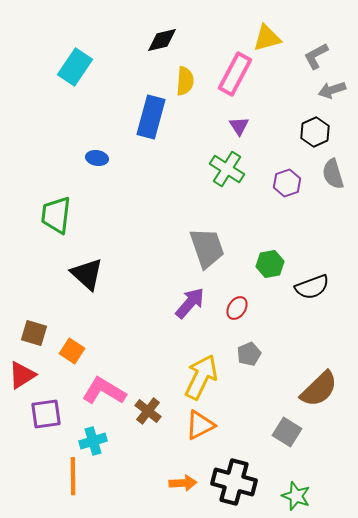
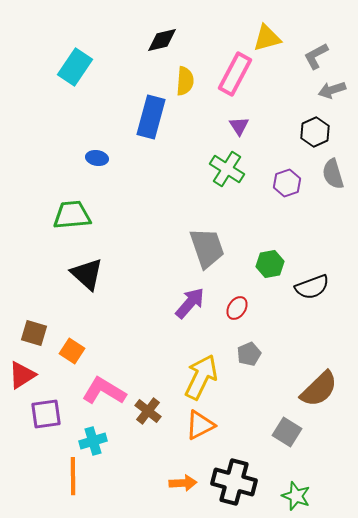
green trapezoid: moved 16 px right; rotated 78 degrees clockwise
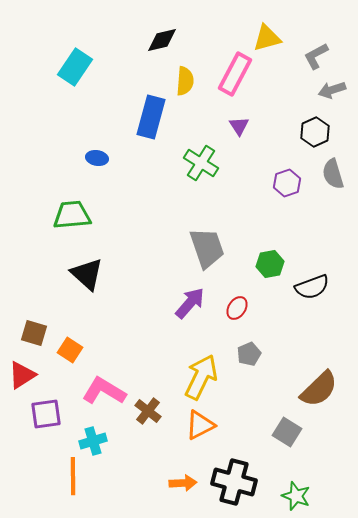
green cross: moved 26 px left, 6 px up
orange square: moved 2 px left, 1 px up
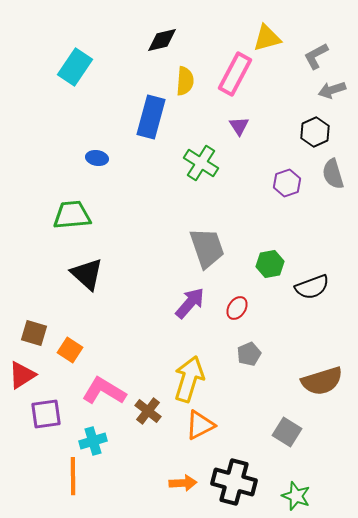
yellow arrow: moved 12 px left, 2 px down; rotated 9 degrees counterclockwise
brown semicircle: moved 3 px right, 8 px up; rotated 27 degrees clockwise
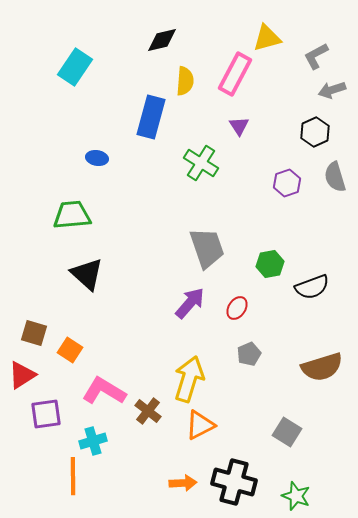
gray semicircle: moved 2 px right, 3 px down
brown semicircle: moved 14 px up
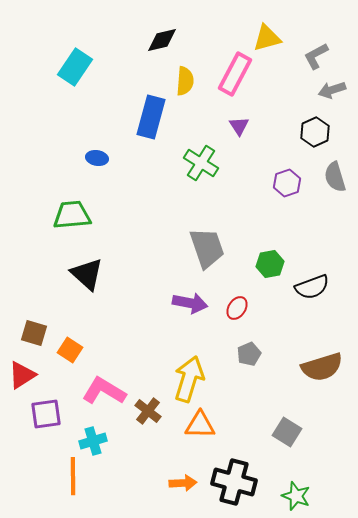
purple arrow: rotated 60 degrees clockwise
orange triangle: rotated 28 degrees clockwise
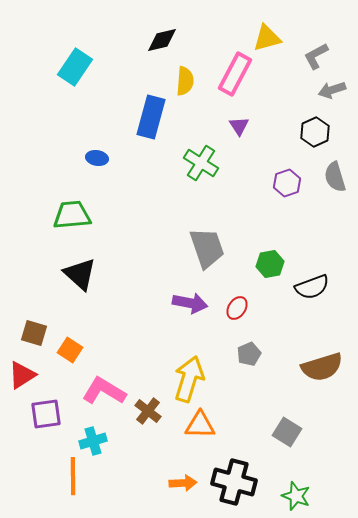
black triangle: moved 7 px left
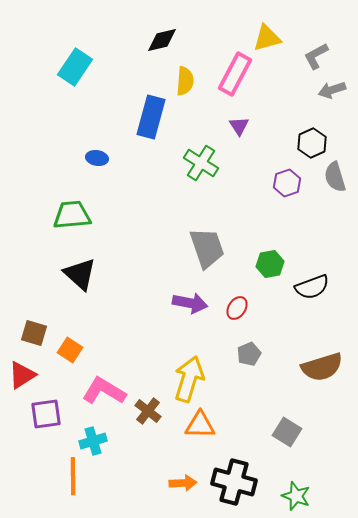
black hexagon: moved 3 px left, 11 px down
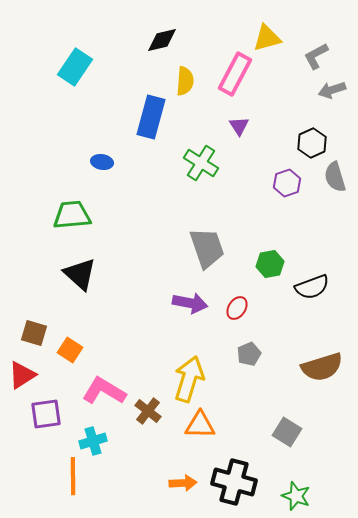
blue ellipse: moved 5 px right, 4 px down
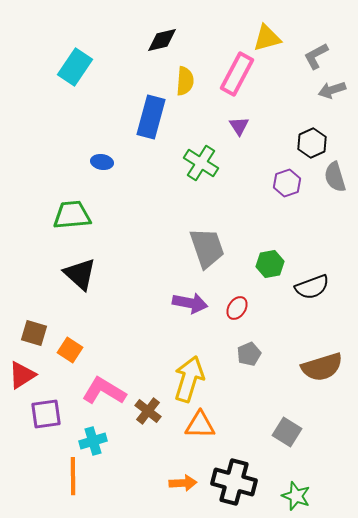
pink rectangle: moved 2 px right
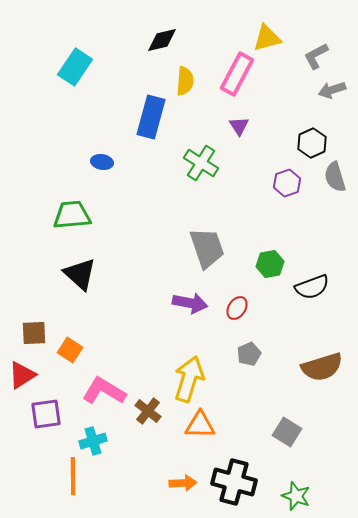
brown square: rotated 20 degrees counterclockwise
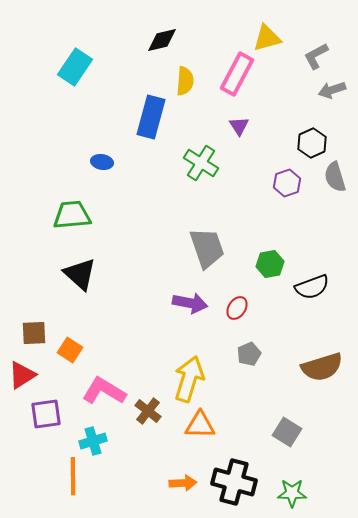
green star: moved 4 px left, 3 px up; rotated 20 degrees counterclockwise
